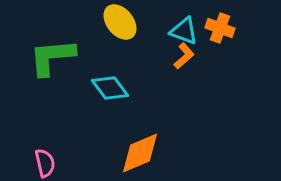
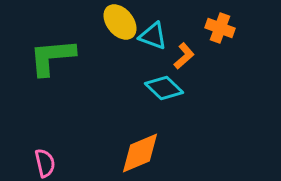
cyan triangle: moved 31 px left, 5 px down
cyan diamond: moved 54 px right; rotated 9 degrees counterclockwise
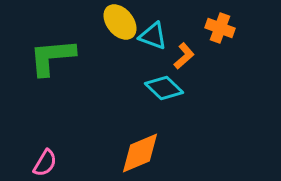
pink semicircle: rotated 44 degrees clockwise
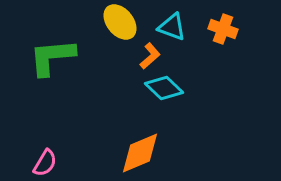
orange cross: moved 3 px right, 1 px down
cyan triangle: moved 19 px right, 9 px up
orange L-shape: moved 34 px left
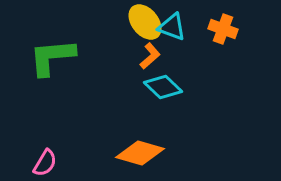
yellow ellipse: moved 25 px right
cyan diamond: moved 1 px left, 1 px up
orange diamond: rotated 39 degrees clockwise
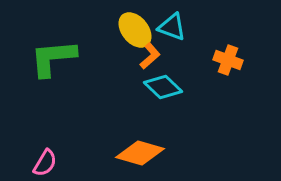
yellow ellipse: moved 10 px left, 8 px down
orange cross: moved 5 px right, 31 px down
green L-shape: moved 1 px right, 1 px down
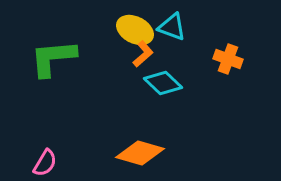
yellow ellipse: rotated 24 degrees counterclockwise
orange L-shape: moved 7 px left, 2 px up
orange cross: moved 1 px up
cyan diamond: moved 4 px up
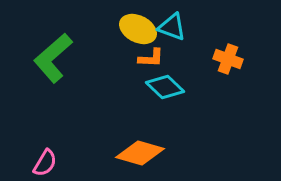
yellow ellipse: moved 3 px right, 1 px up
orange L-shape: moved 8 px right, 4 px down; rotated 44 degrees clockwise
green L-shape: rotated 36 degrees counterclockwise
cyan diamond: moved 2 px right, 4 px down
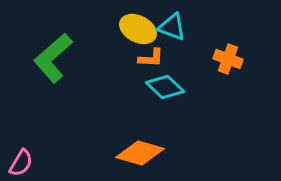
pink semicircle: moved 24 px left
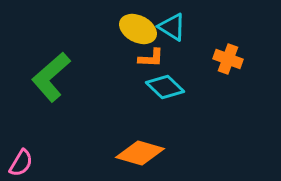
cyan triangle: rotated 12 degrees clockwise
green L-shape: moved 2 px left, 19 px down
